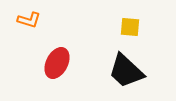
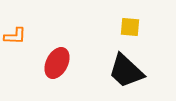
orange L-shape: moved 14 px left, 16 px down; rotated 15 degrees counterclockwise
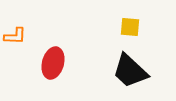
red ellipse: moved 4 px left; rotated 12 degrees counterclockwise
black trapezoid: moved 4 px right
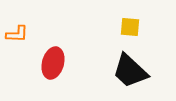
orange L-shape: moved 2 px right, 2 px up
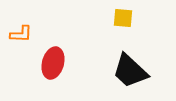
yellow square: moved 7 px left, 9 px up
orange L-shape: moved 4 px right
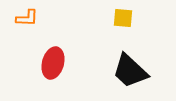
orange L-shape: moved 6 px right, 16 px up
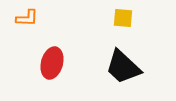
red ellipse: moved 1 px left
black trapezoid: moved 7 px left, 4 px up
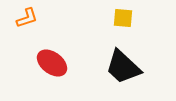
orange L-shape: rotated 20 degrees counterclockwise
red ellipse: rotated 68 degrees counterclockwise
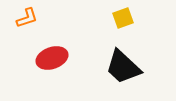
yellow square: rotated 25 degrees counterclockwise
red ellipse: moved 5 px up; rotated 56 degrees counterclockwise
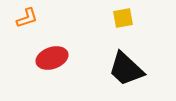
yellow square: rotated 10 degrees clockwise
black trapezoid: moved 3 px right, 2 px down
